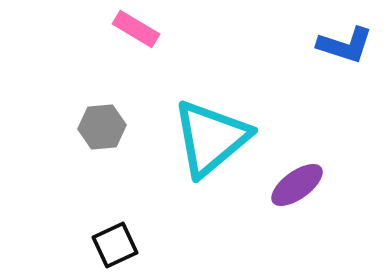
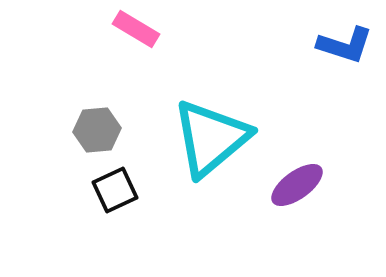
gray hexagon: moved 5 px left, 3 px down
black square: moved 55 px up
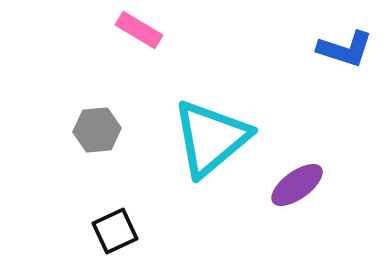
pink rectangle: moved 3 px right, 1 px down
blue L-shape: moved 4 px down
black square: moved 41 px down
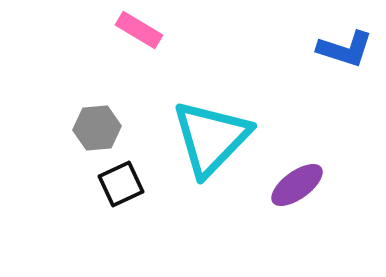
gray hexagon: moved 2 px up
cyan triangle: rotated 6 degrees counterclockwise
black square: moved 6 px right, 47 px up
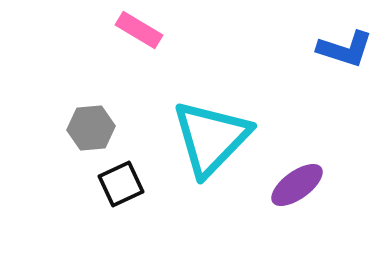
gray hexagon: moved 6 px left
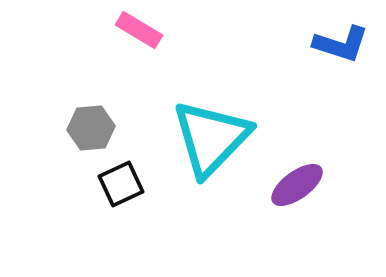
blue L-shape: moved 4 px left, 5 px up
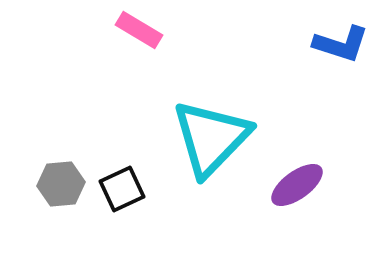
gray hexagon: moved 30 px left, 56 px down
black square: moved 1 px right, 5 px down
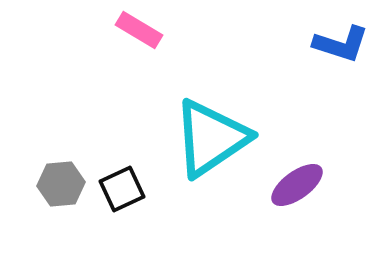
cyan triangle: rotated 12 degrees clockwise
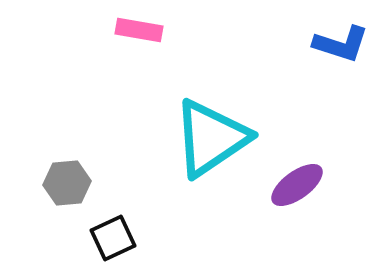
pink rectangle: rotated 21 degrees counterclockwise
gray hexagon: moved 6 px right, 1 px up
black square: moved 9 px left, 49 px down
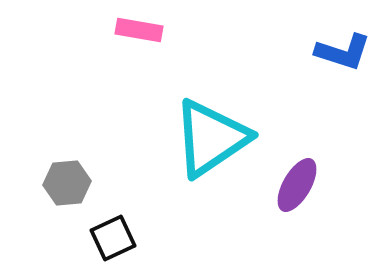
blue L-shape: moved 2 px right, 8 px down
purple ellipse: rotated 24 degrees counterclockwise
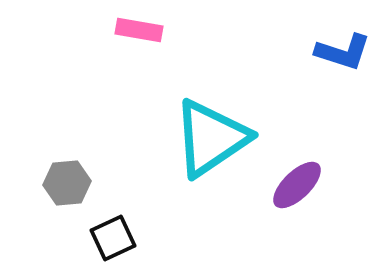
purple ellipse: rotated 16 degrees clockwise
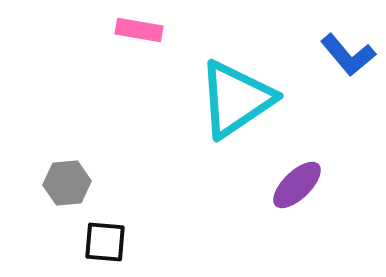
blue L-shape: moved 5 px right, 3 px down; rotated 32 degrees clockwise
cyan triangle: moved 25 px right, 39 px up
black square: moved 8 px left, 4 px down; rotated 30 degrees clockwise
